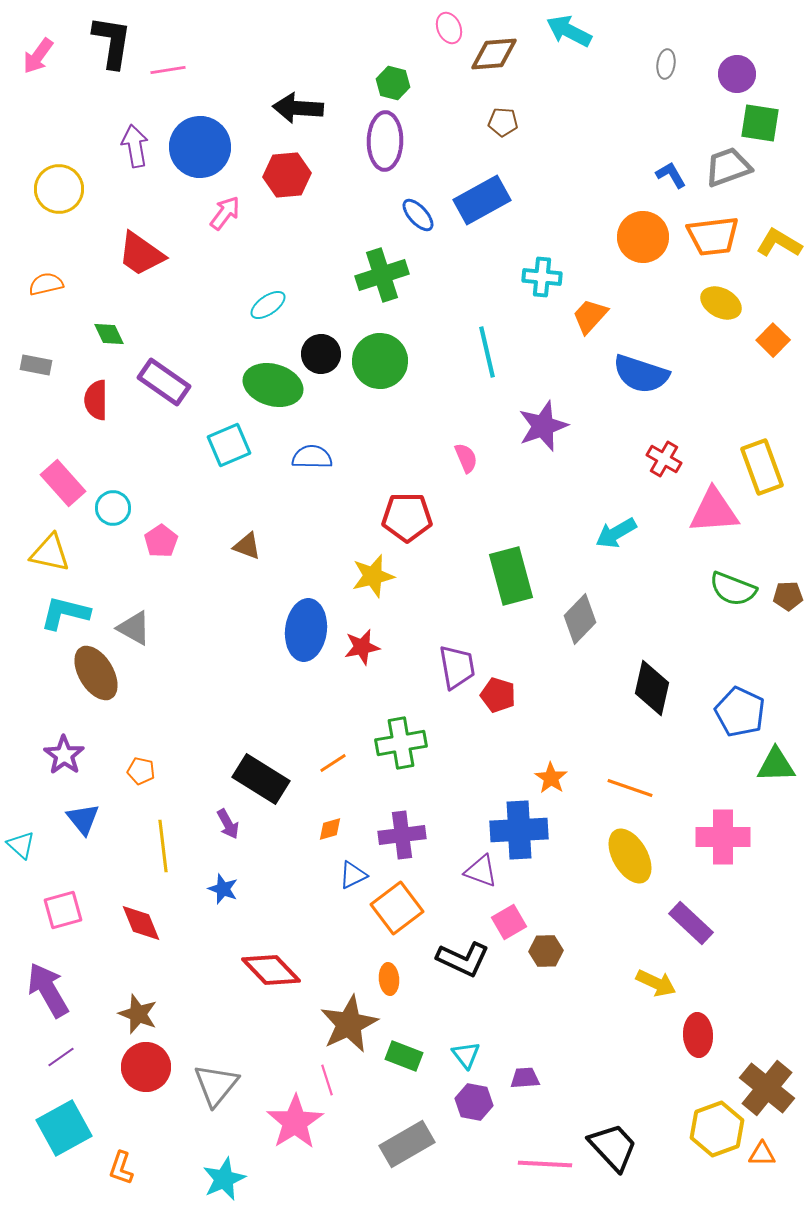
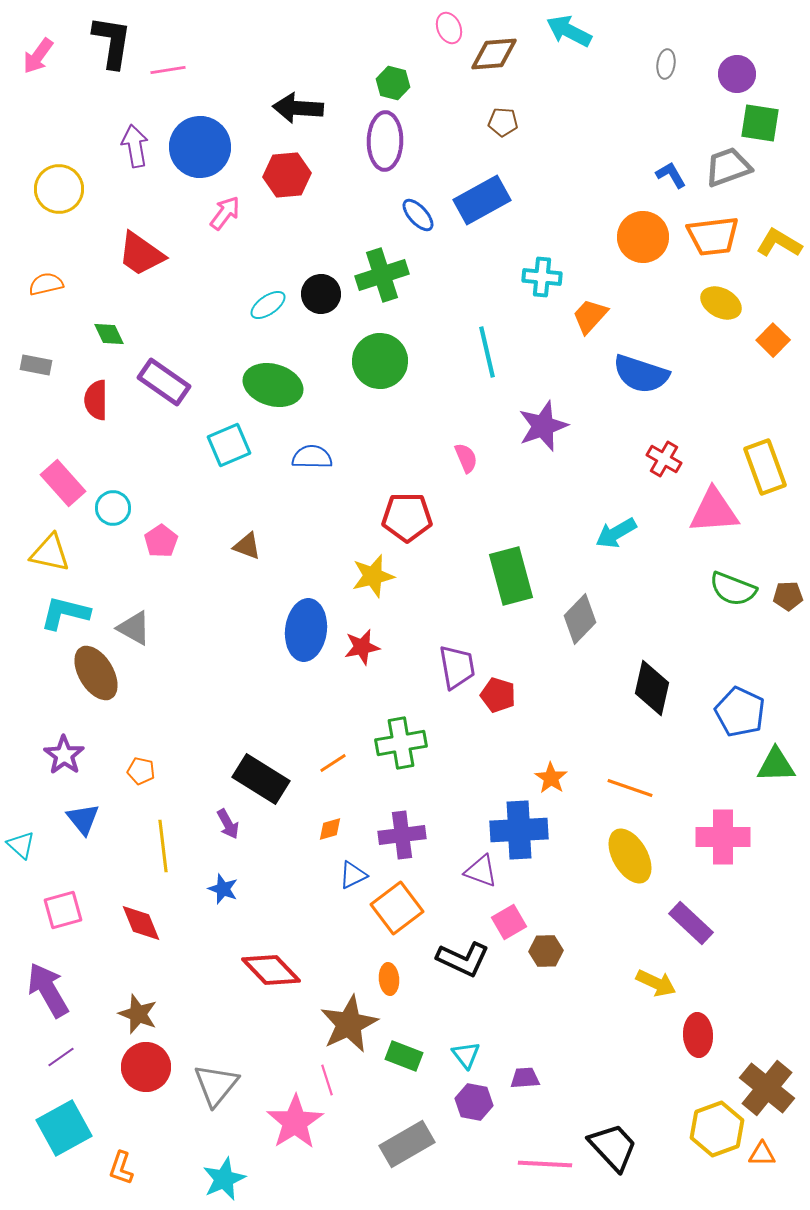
black circle at (321, 354): moved 60 px up
yellow rectangle at (762, 467): moved 3 px right
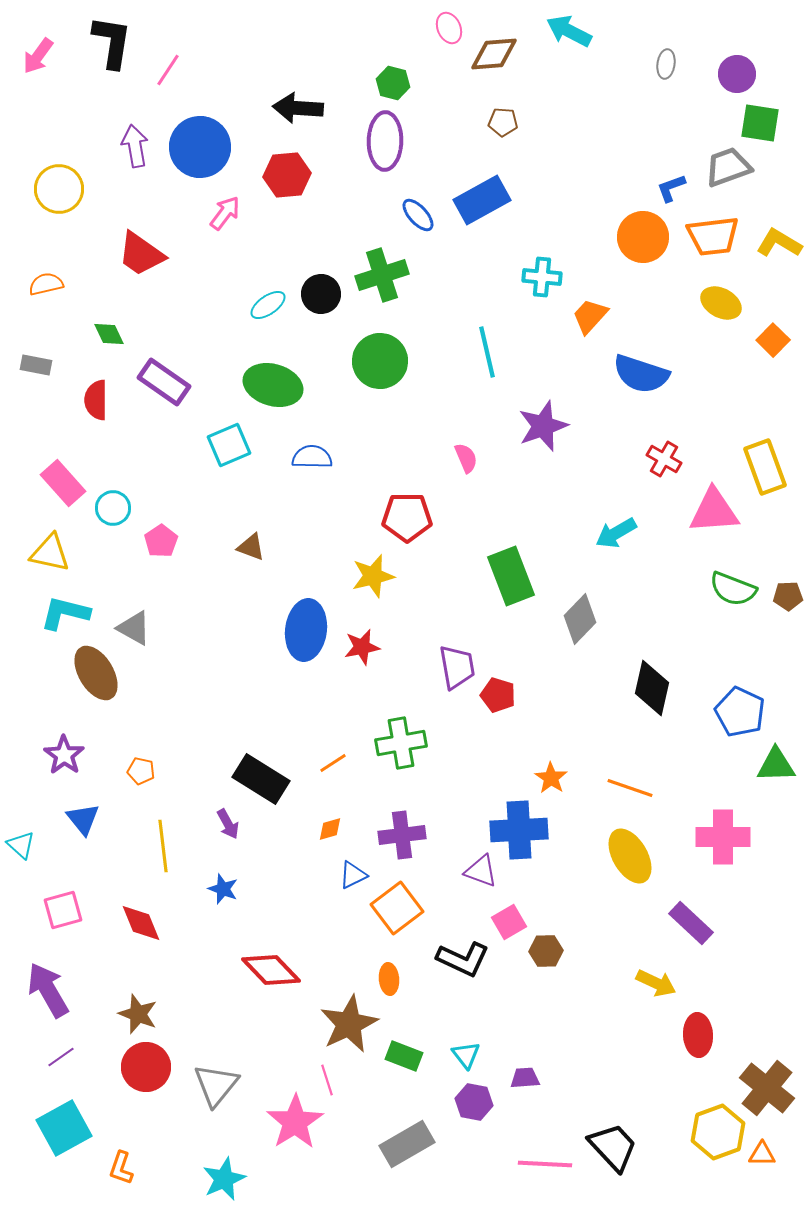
pink line at (168, 70): rotated 48 degrees counterclockwise
blue L-shape at (671, 175): moved 13 px down; rotated 80 degrees counterclockwise
brown triangle at (247, 546): moved 4 px right, 1 px down
green rectangle at (511, 576): rotated 6 degrees counterclockwise
yellow hexagon at (717, 1129): moved 1 px right, 3 px down
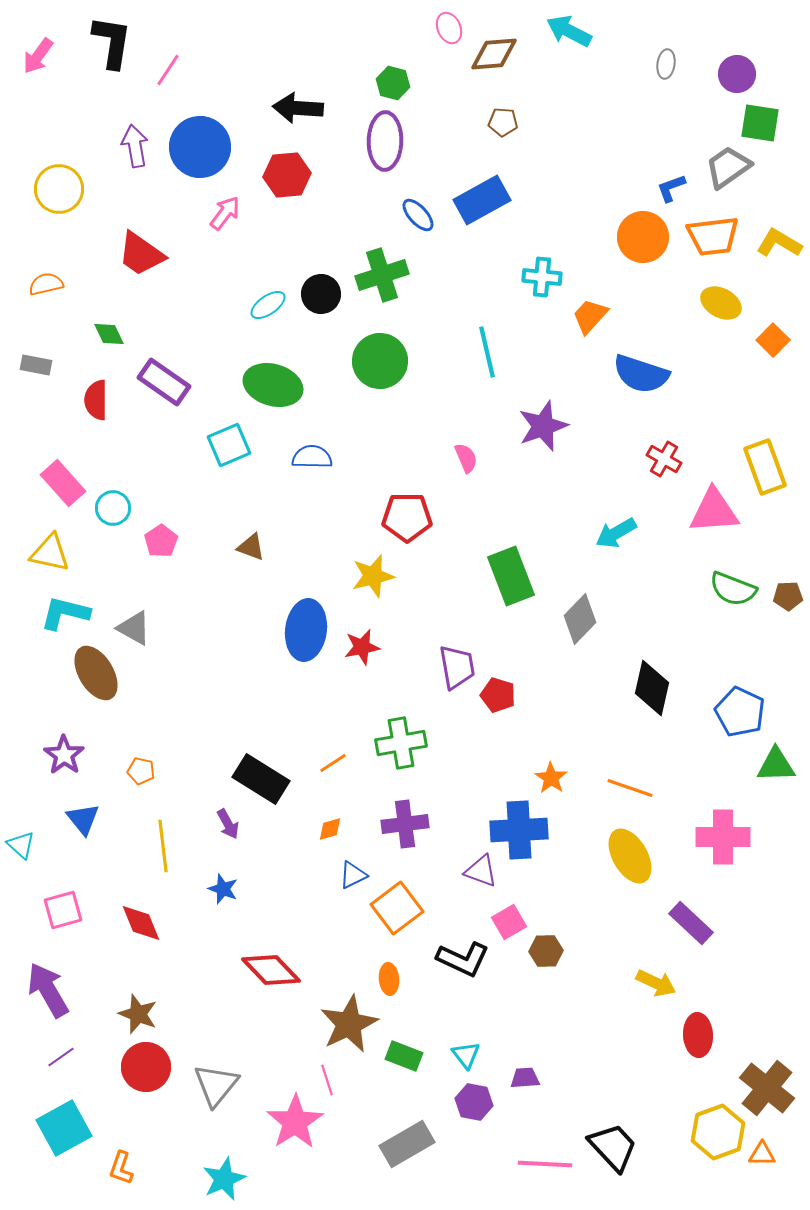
gray trapezoid at (728, 167): rotated 15 degrees counterclockwise
purple cross at (402, 835): moved 3 px right, 11 px up
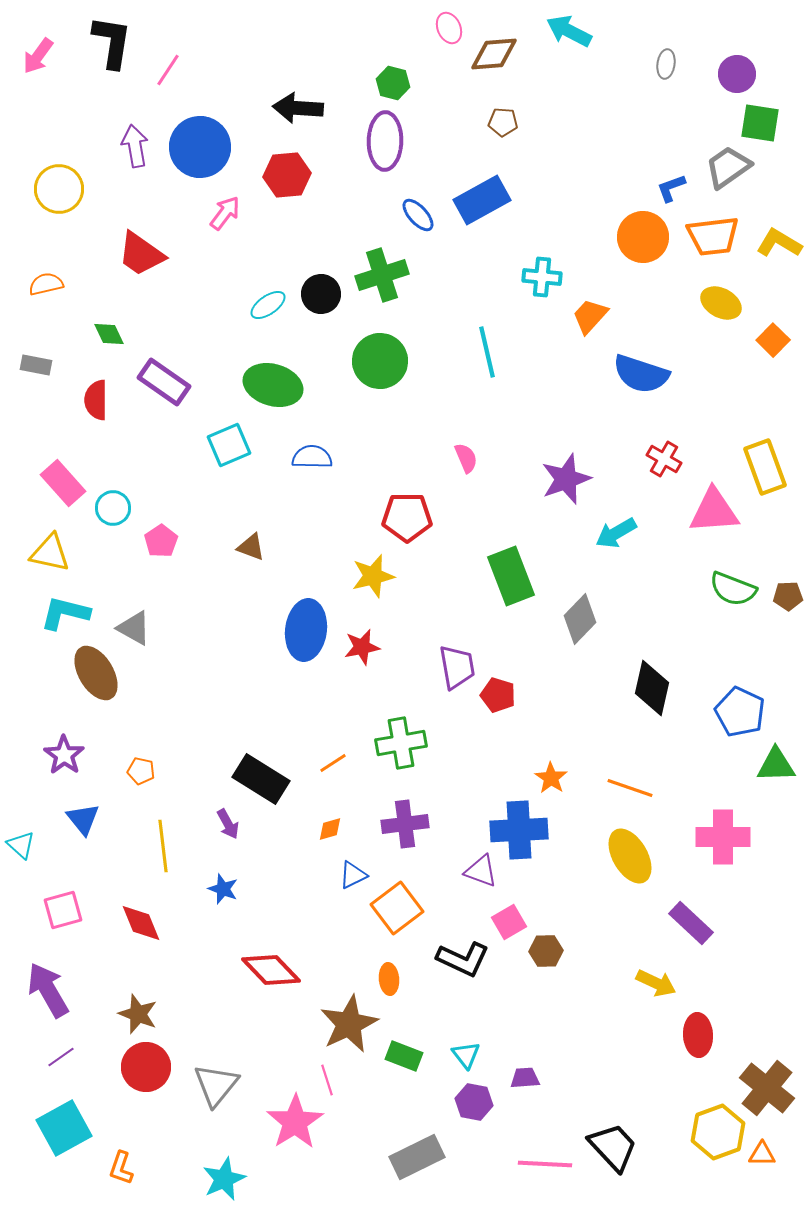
purple star at (543, 426): moved 23 px right, 53 px down
gray rectangle at (407, 1144): moved 10 px right, 13 px down; rotated 4 degrees clockwise
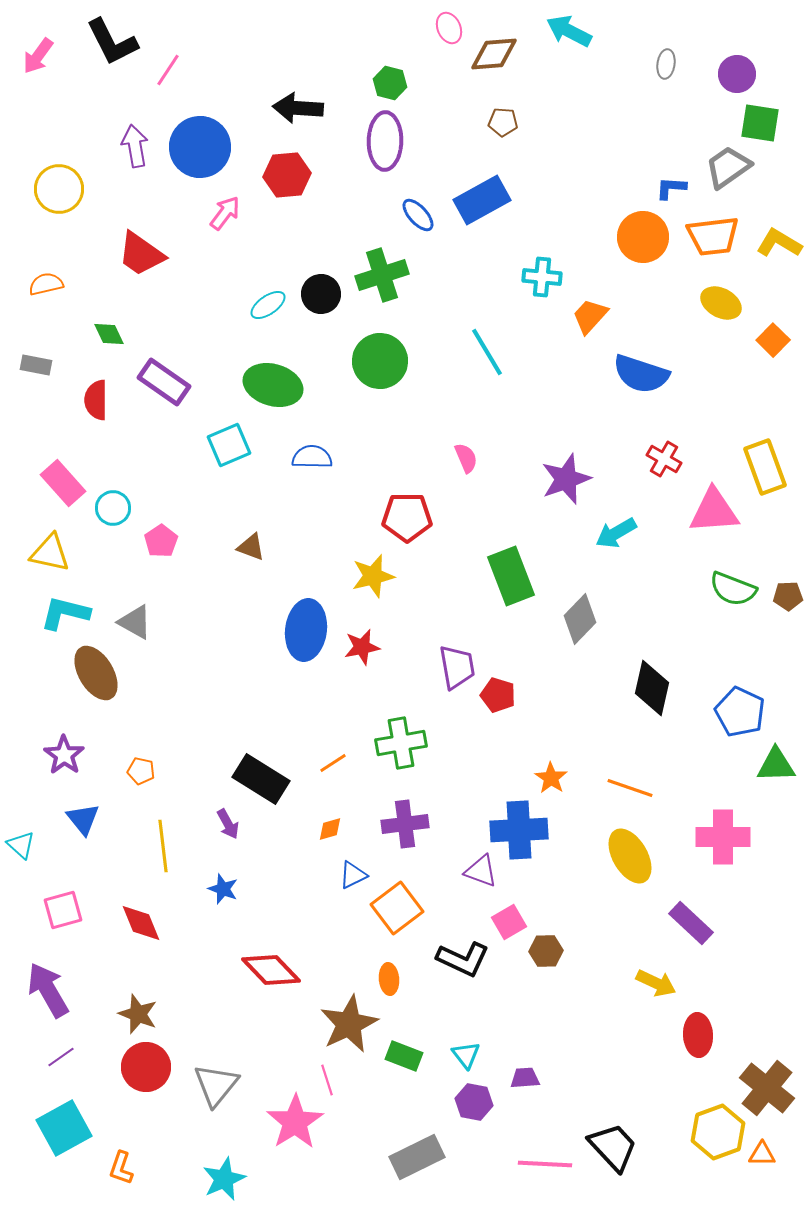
black L-shape at (112, 42): rotated 144 degrees clockwise
green hexagon at (393, 83): moved 3 px left
blue L-shape at (671, 188): rotated 24 degrees clockwise
cyan line at (487, 352): rotated 18 degrees counterclockwise
gray triangle at (134, 628): moved 1 px right, 6 px up
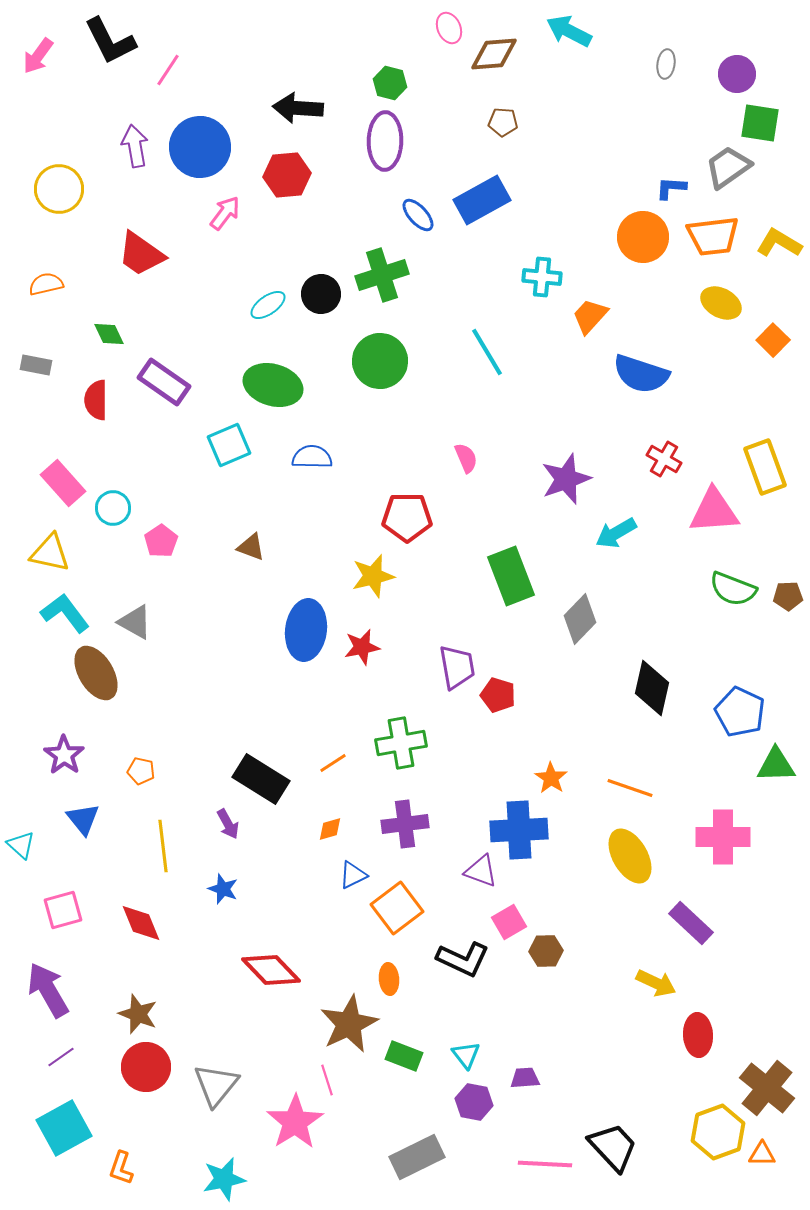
black L-shape at (112, 42): moved 2 px left, 1 px up
cyan L-shape at (65, 613): rotated 39 degrees clockwise
cyan star at (224, 1179): rotated 12 degrees clockwise
